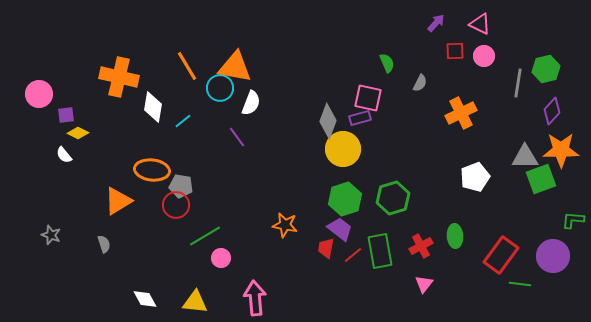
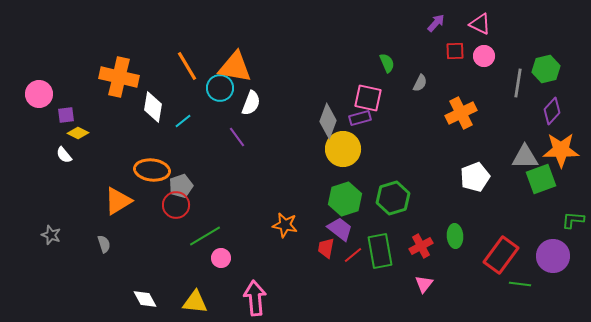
gray pentagon at (181, 186): rotated 30 degrees counterclockwise
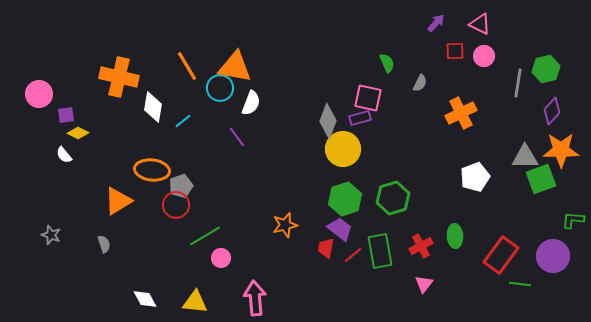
orange star at (285, 225): rotated 25 degrees counterclockwise
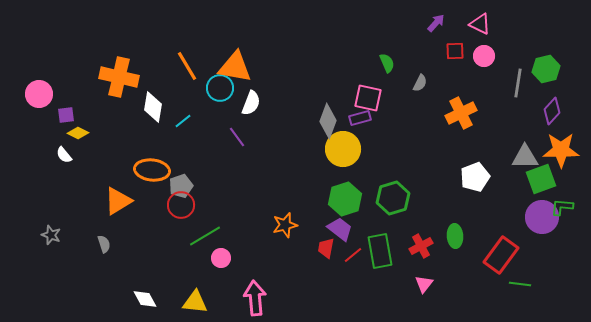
red circle at (176, 205): moved 5 px right
green L-shape at (573, 220): moved 11 px left, 13 px up
purple circle at (553, 256): moved 11 px left, 39 px up
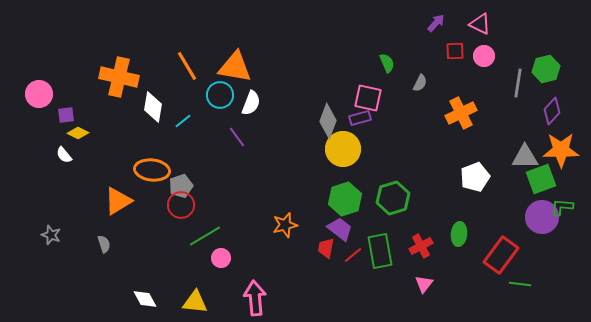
cyan circle at (220, 88): moved 7 px down
green ellipse at (455, 236): moved 4 px right, 2 px up; rotated 10 degrees clockwise
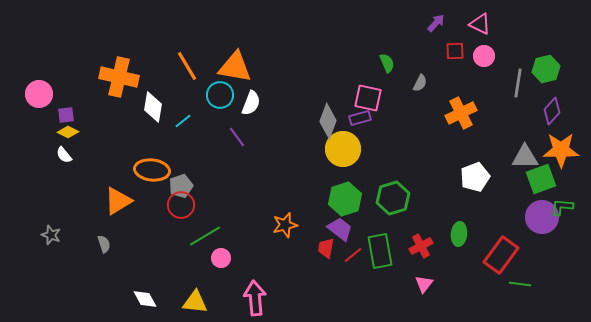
yellow diamond at (78, 133): moved 10 px left, 1 px up
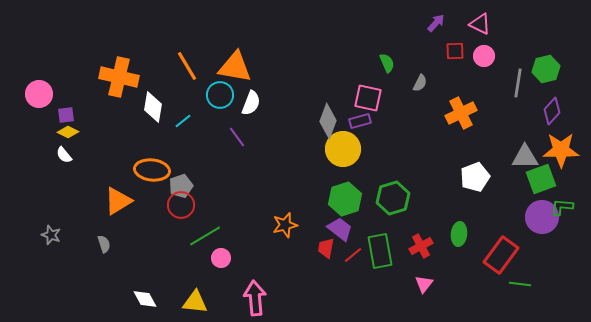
purple rectangle at (360, 118): moved 3 px down
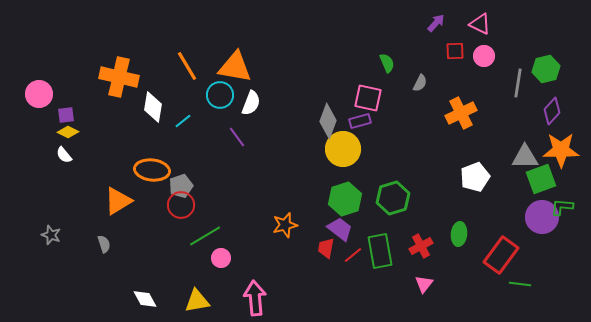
yellow triangle at (195, 302): moved 2 px right, 1 px up; rotated 16 degrees counterclockwise
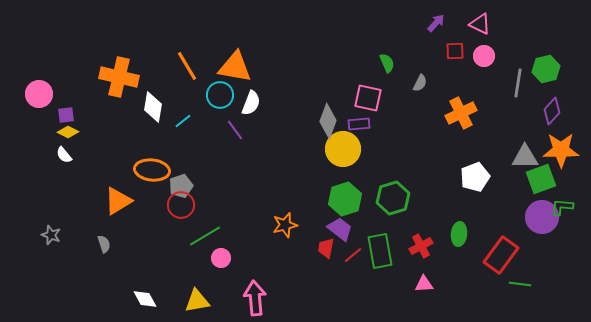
purple rectangle at (360, 121): moved 1 px left, 3 px down; rotated 10 degrees clockwise
purple line at (237, 137): moved 2 px left, 7 px up
pink triangle at (424, 284): rotated 48 degrees clockwise
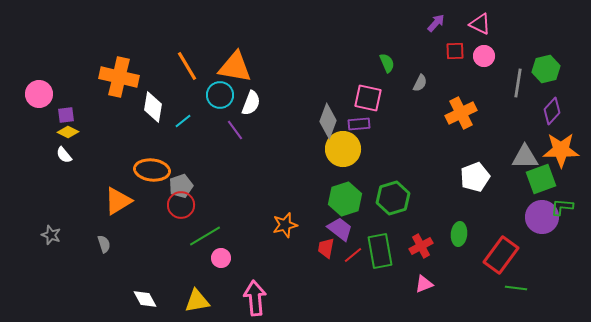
pink triangle at (424, 284): rotated 18 degrees counterclockwise
green line at (520, 284): moved 4 px left, 4 px down
